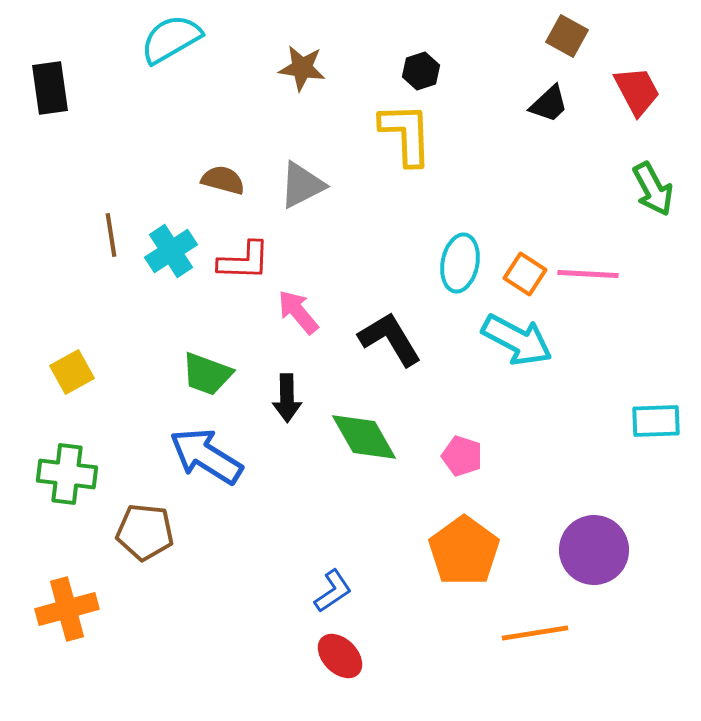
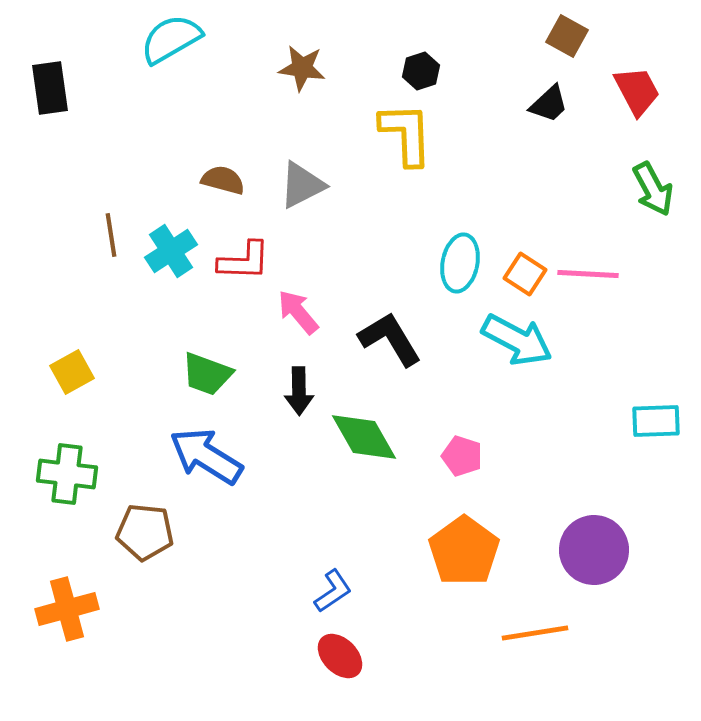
black arrow: moved 12 px right, 7 px up
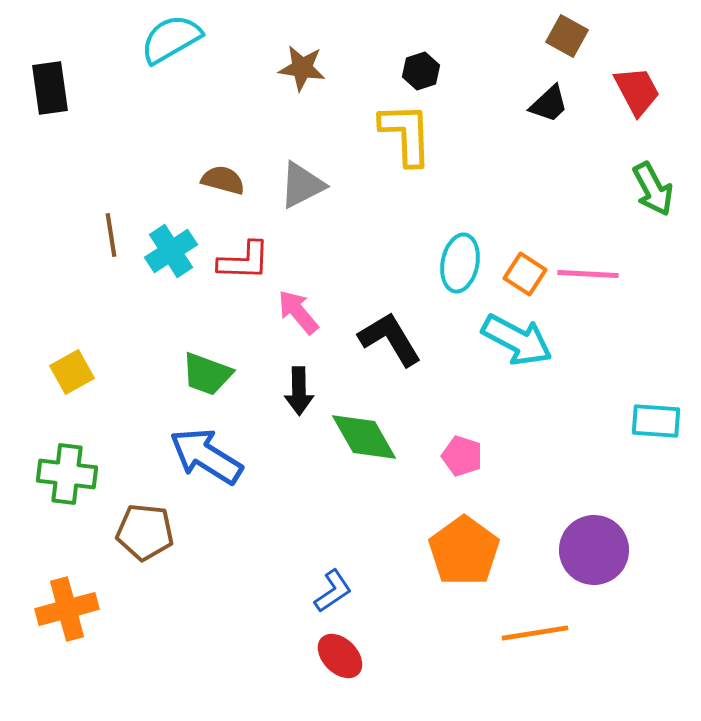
cyan rectangle: rotated 6 degrees clockwise
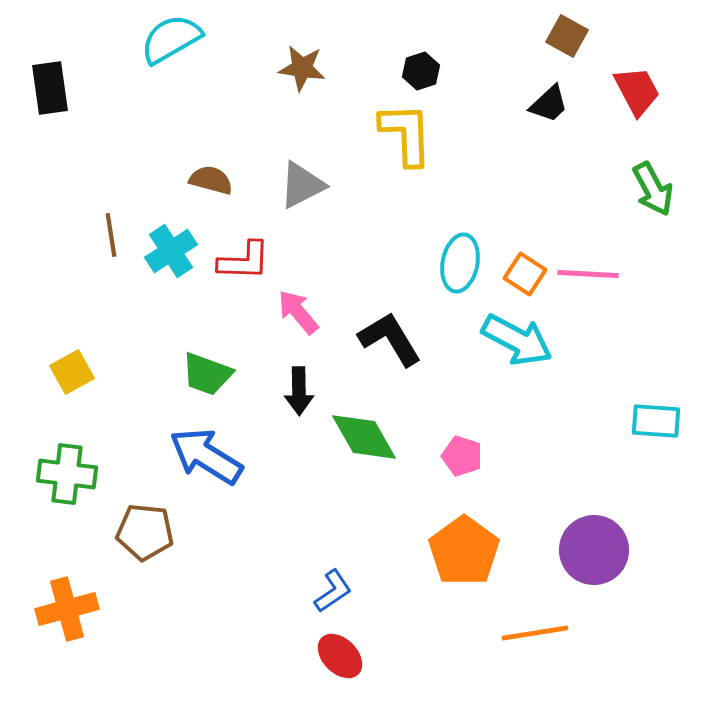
brown semicircle: moved 12 px left
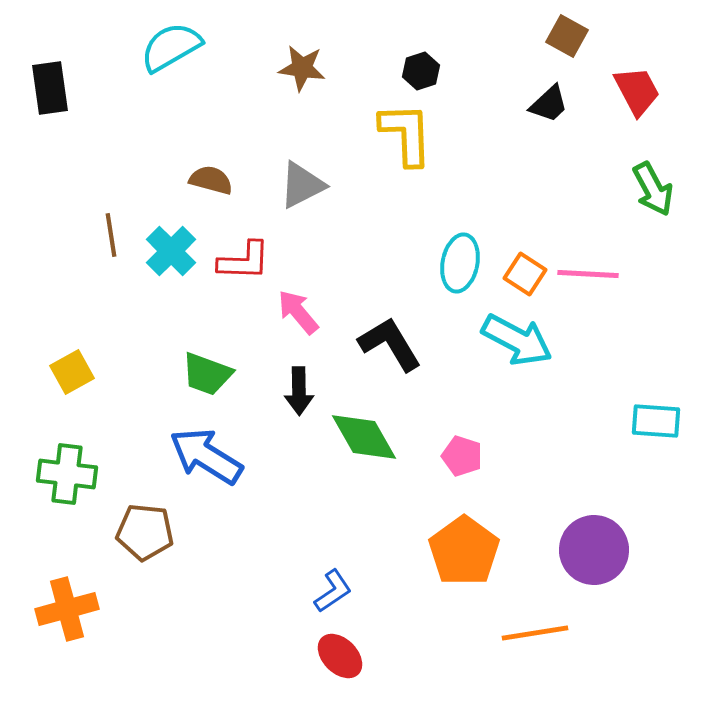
cyan semicircle: moved 8 px down
cyan cross: rotated 12 degrees counterclockwise
black L-shape: moved 5 px down
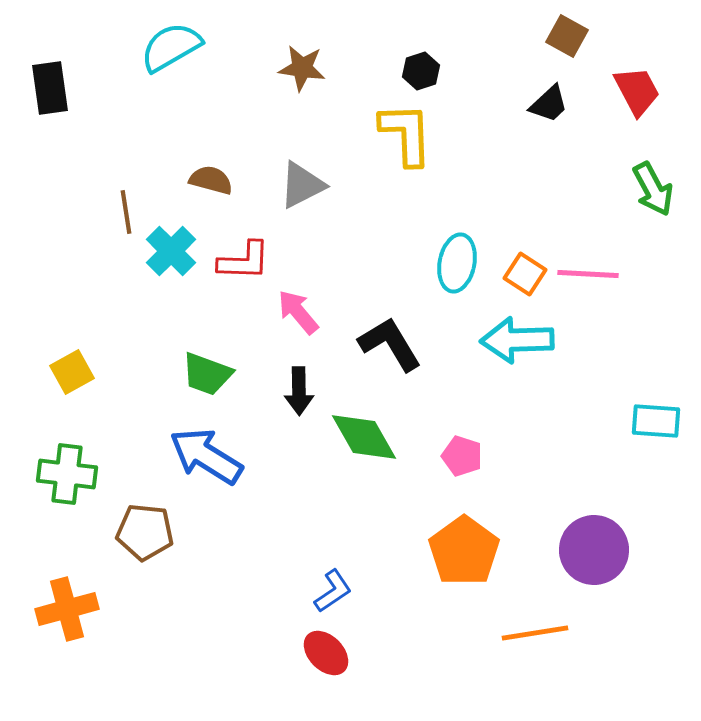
brown line: moved 15 px right, 23 px up
cyan ellipse: moved 3 px left
cyan arrow: rotated 150 degrees clockwise
red ellipse: moved 14 px left, 3 px up
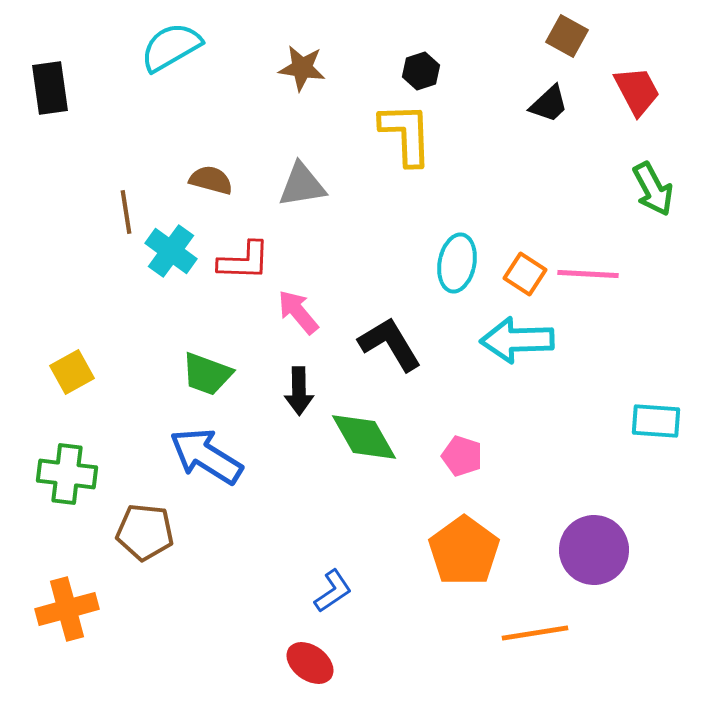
gray triangle: rotated 18 degrees clockwise
cyan cross: rotated 9 degrees counterclockwise
red ellipse: moved 16 px left, 10 px down; rotated 9 degrees counterclockwise
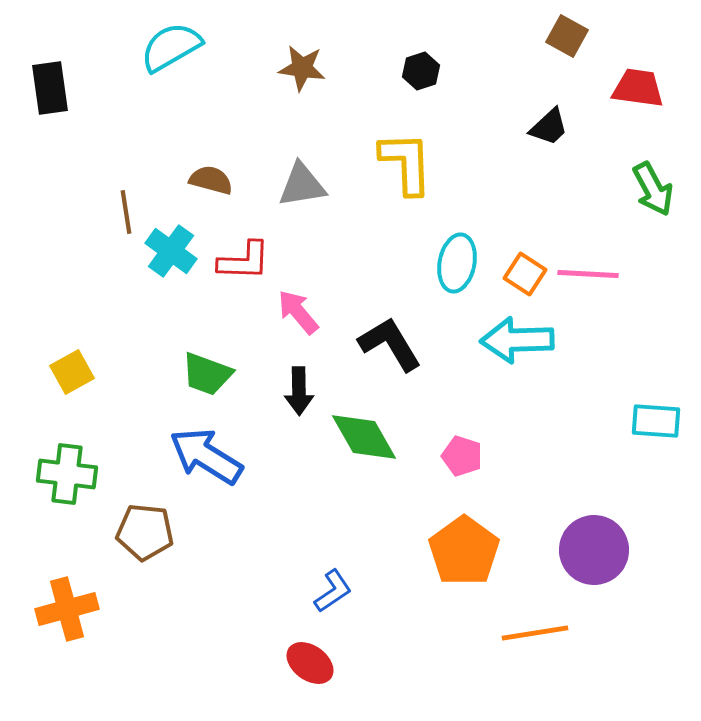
red trapezoid: moved 1 px right, 3 px up; rotated 54 degrees counterclockwise
black trapezoid: moved 23 px down
yellow L-shape: moved 29 px down
